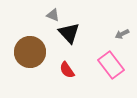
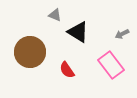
gray triangle: moved 2 px right
black triangle: moved 9 px right, 1 px up; rotated 15 degrees counterclockwise
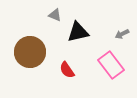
black triangle: rotated 45 degrees counterclockwise
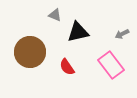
red semicircle: moved 3 px up
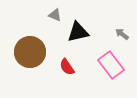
gray arrow: rotated 64 degrees clockwise
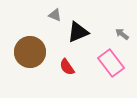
black triangle: rotated 10 degrees counterclockwise
pink rectangle: moved 2 px up
